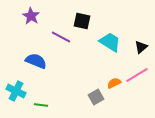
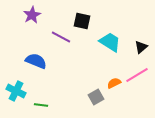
purple star: moved 1 px right, 1 px up; rotated 12 degrees clockwise
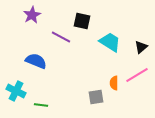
orange semicircle: rotated 64 degrees counterclockwise
gray square: rotated 21 degrees clockwise
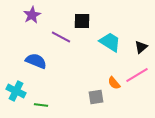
black square: rotated 12 degrees counterclockwise
orange semicircle: rotated 40 degrees counterclockwise
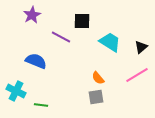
orange semicircle: moved 16 px left, 5 px up
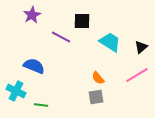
blue semicircle: moved 2 px left, 5 px down
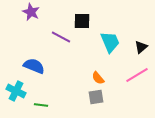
purple star: moved 1 px left, 3 px up; rotated 18 degrees counterclockwise
cyan trapezoid: rotated 35 degrees clockwise
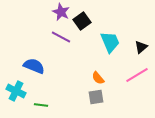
purple star: moved 30 px right
black square: rotated 36 degrees counterclockwise
